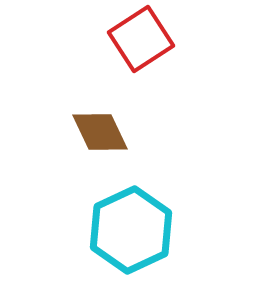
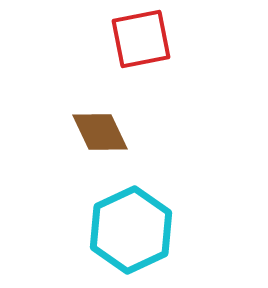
red square: rotated 22 degrees clockwise
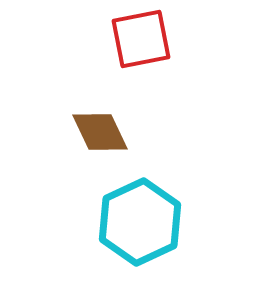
cyan hexagon: moved 9 px right, 8 px up
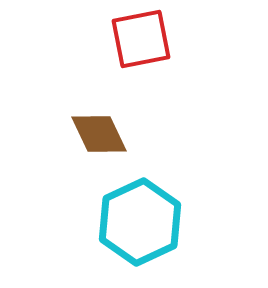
brown diamond: moved 1 px left, 2 px down
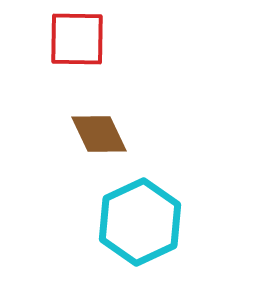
red square: moved 64 px left; rotated 12 degrees clockwise
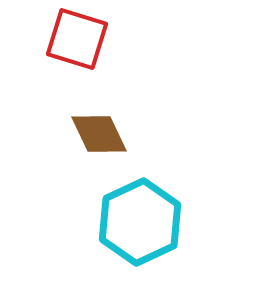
red square: rotated 16 degrees clockwise
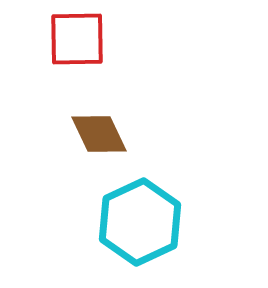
red square: rotated 18 degrees counterclockwise
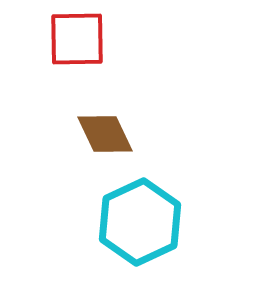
brown diamond: moved 6 px right
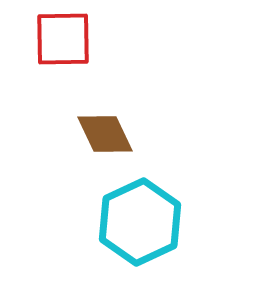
red square: moved 14 px left
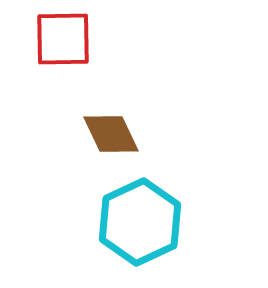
brown diamond: moved 6 px right
